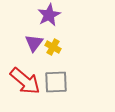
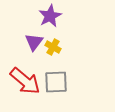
purple star: moved 1 px right, 1 px down
purple triangle: moved 1 px up
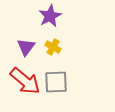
purple triangle: moved 8 px left, 5 px down
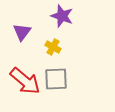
purple star: moved 12 px right; rotated 25 degrees counterclockwise
purple triangle: moved 4 px left, 15 px up
gray square: moved 3 px up
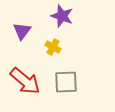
purple triangle: moved 1 px up
gray square: moved 10 px right, 3 px down
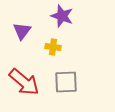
yellow cross: rotated 21 degrees counterclockwise
red arrow: moved 1 px left, 1 px down
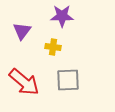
purple star: rotated 20 degrees counterclockwise
gray square: moved 2 px right, 2 px up
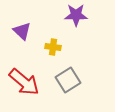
purple star: moved 14 px right, 1 px up
purple triangle: rotated 24 degrees counterclockwise
gray square: rotated 30 degrees counterclockwise
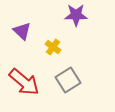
yellow cross: rotated 28 degrees clockwise
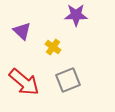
gray square: rotated 10 degrees clockwise
